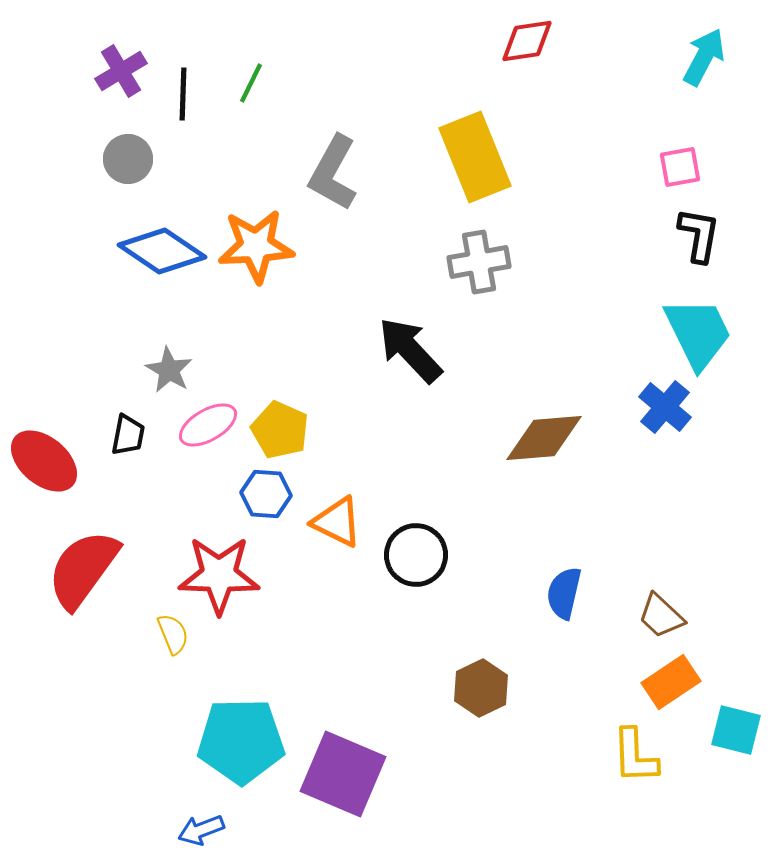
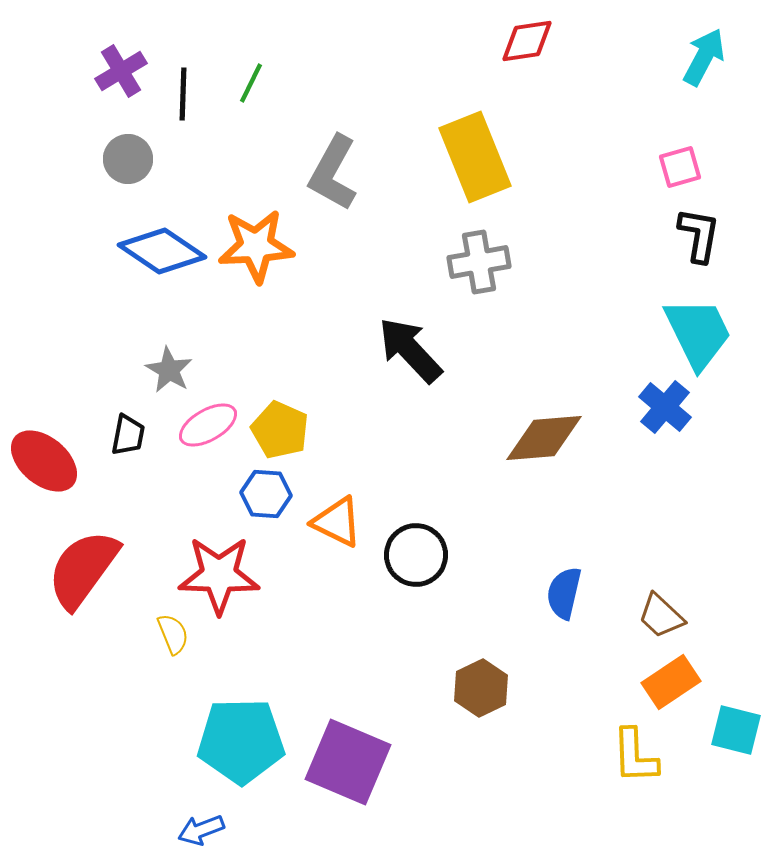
pink square: rotated 6 degrees counterclockwise
purple square: moved 5 px right, 12 px up
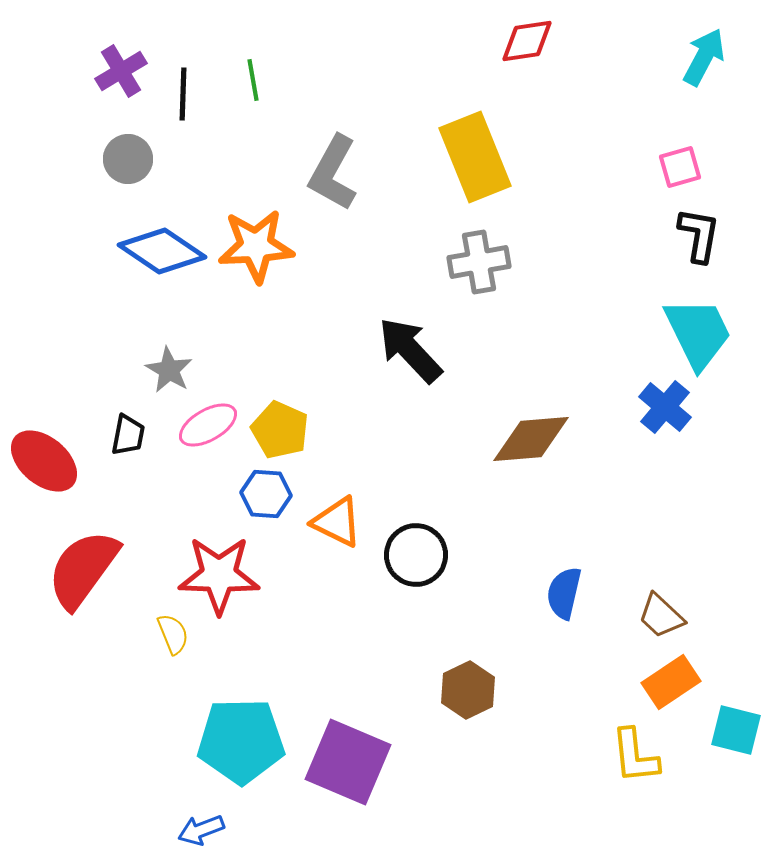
green line: moved 2 px right, 3 px up; rotated 36 degrees counterclockwise
brown diamond: moved 13 px left, 1 px down
brown hexagon: moved 13 px left, 2 px down
yellow L-shape: rotated 4 degrees counterclockwise
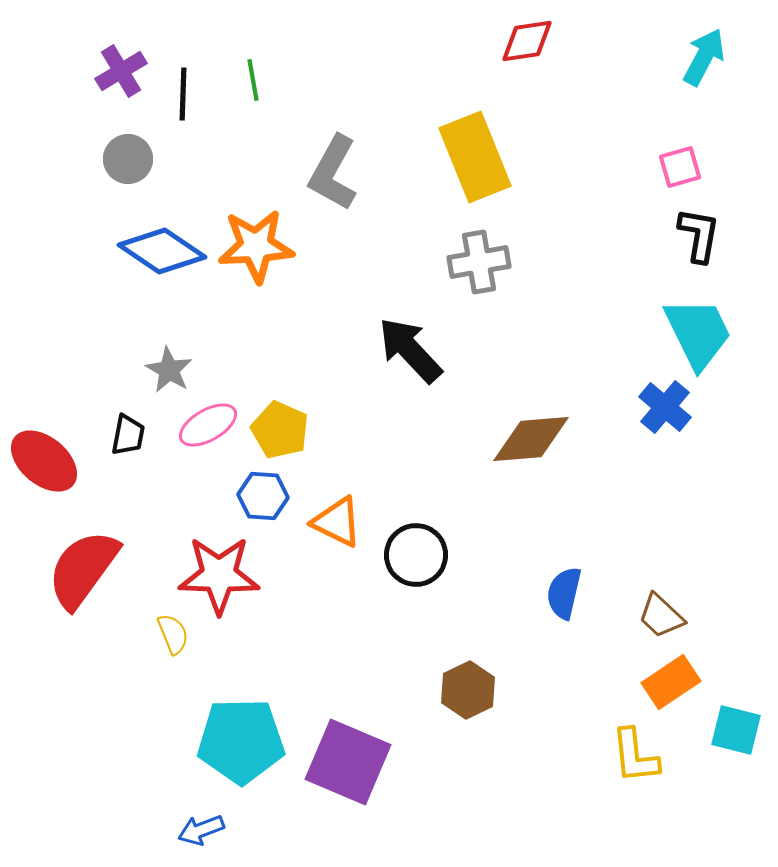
blue hexagon: moved 3 px left, 2 px down
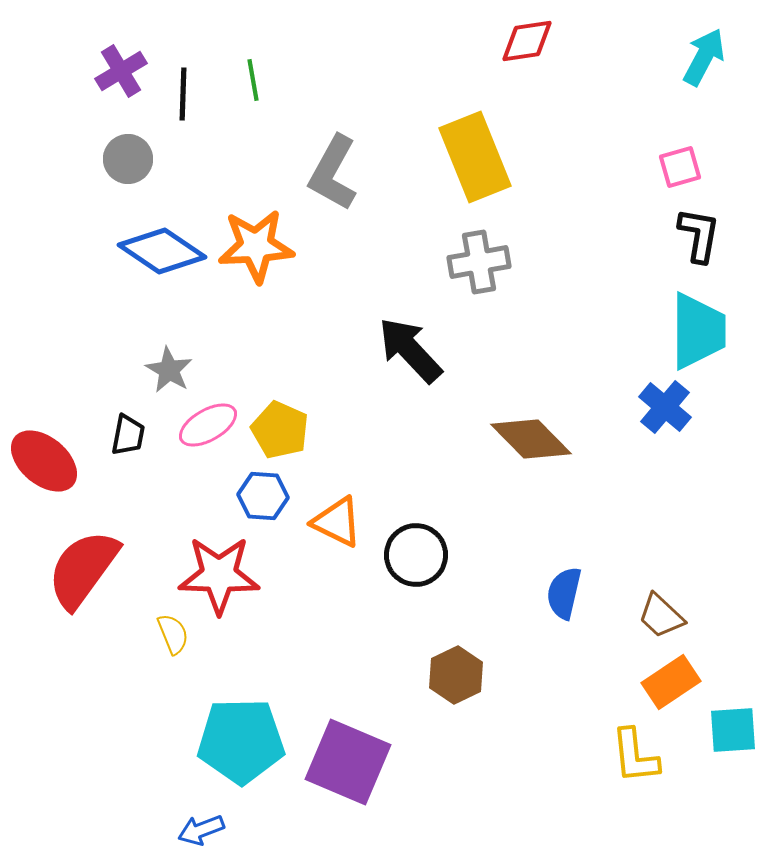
cyan trapezoid: moved 2 px up; rotated 26 degrees clockwise
brown diamond: rotated 50 degrees clockwise
brown hexagon: moved 12 px left, 15 px up
cyan square: moved 3 px left; rotated 18 degrees counterclockwise
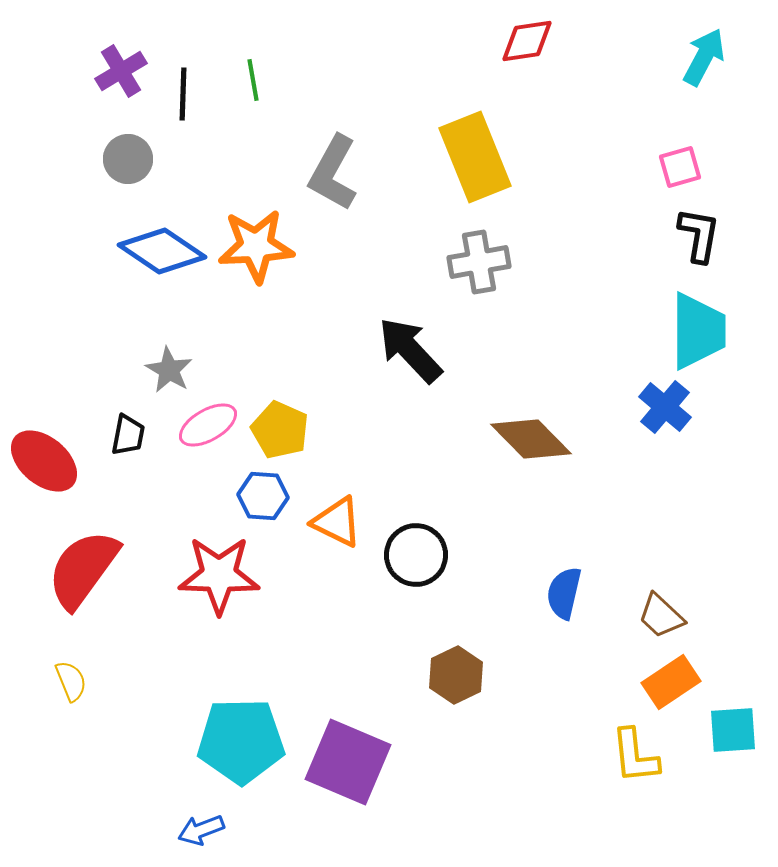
yellow semicircle: moved 102 px left, 47 px down
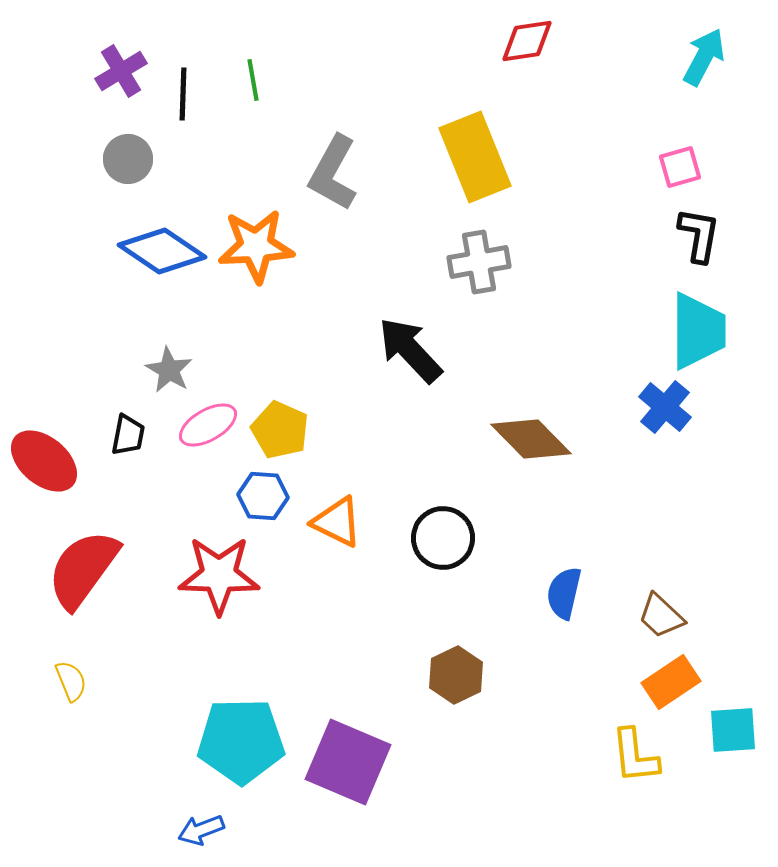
black circle: moved 27 px right, 17 px up
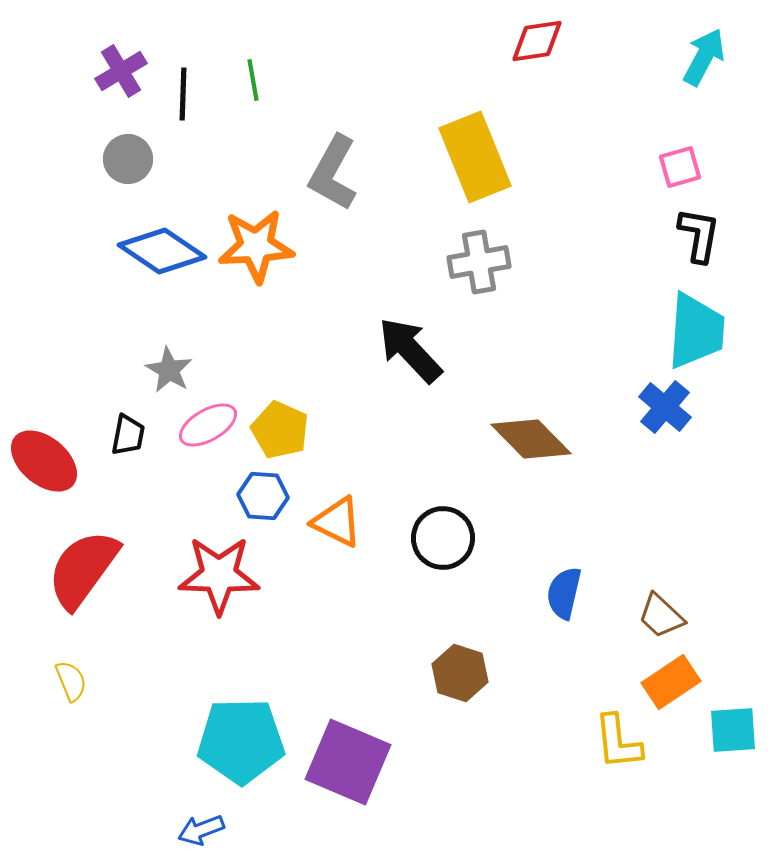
red diamond: moved 10 px right
cyan trapezoid: moved 2 px left; rotated 4 degrees clockwise
brown hexagon: moved 4 px right, 2 px up; rotated 16 degrees counterclockwise
yellow L-shape: moved 17 px left, 14 px up
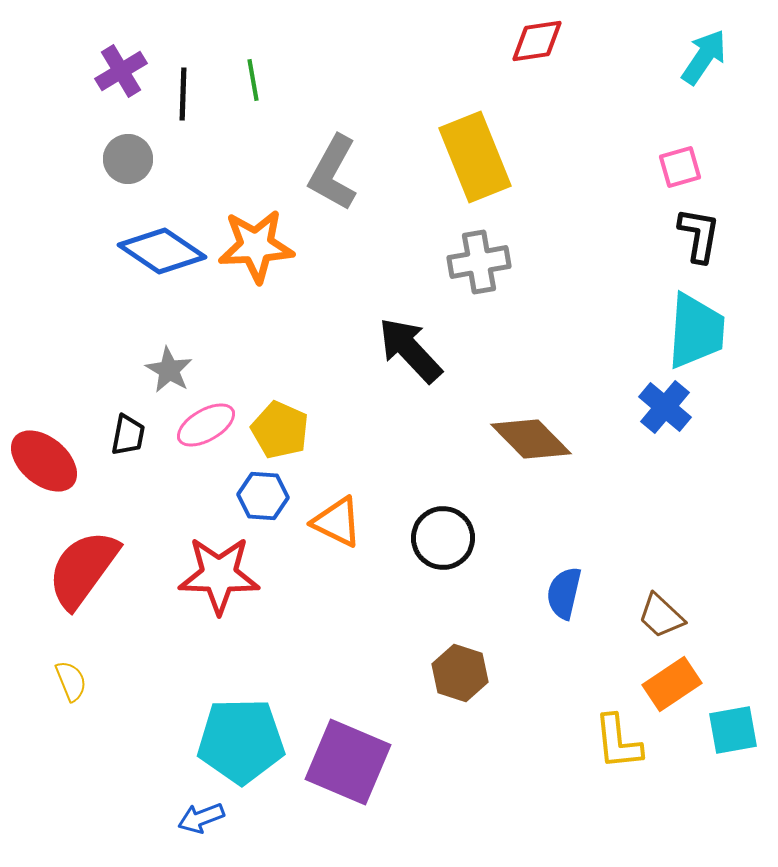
cyan arrow: rotated 6 degrees clockwise
pink ellipse: moved 2 px left
orange rectangle: moved 1 px right, 2 px down
cyan square: rotated 6 degrees counterclockwise
blue arrow: moved 12 px up
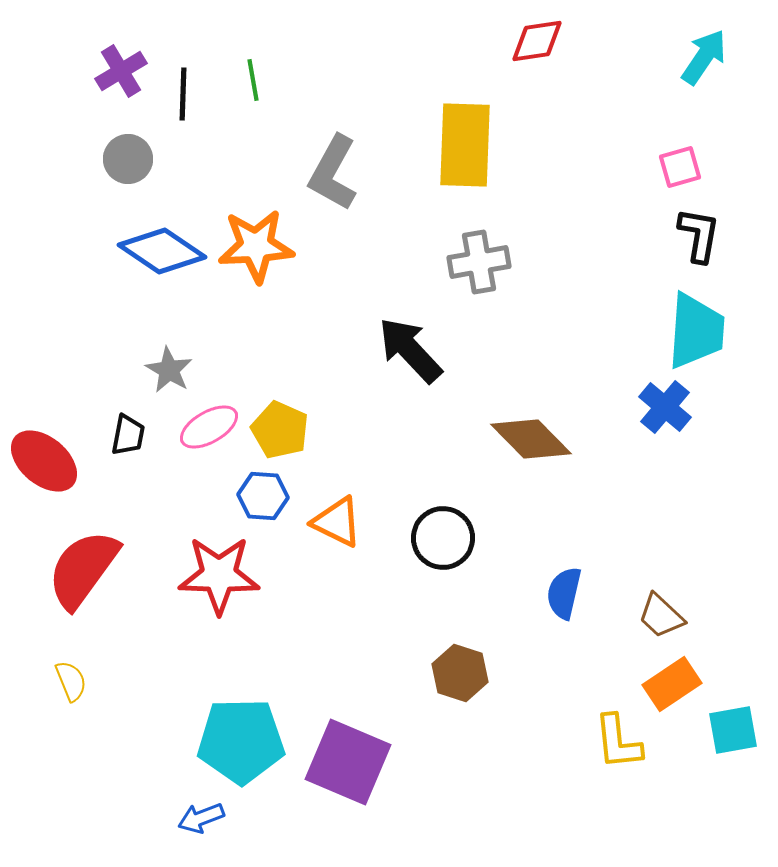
yellow rectangle: moved 10 px left, 12 px up; rotated 24 degrees clockwise
pink ellipse: moved 3 px right, 2 px down
